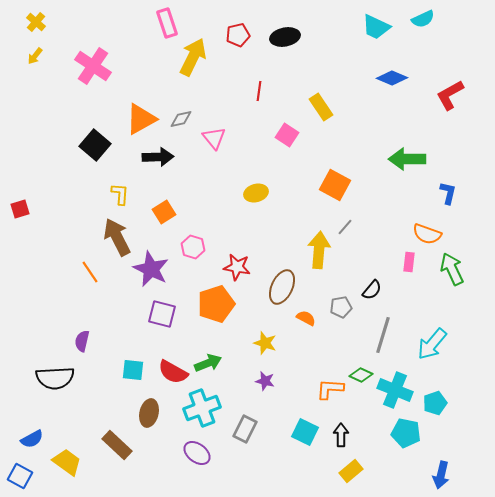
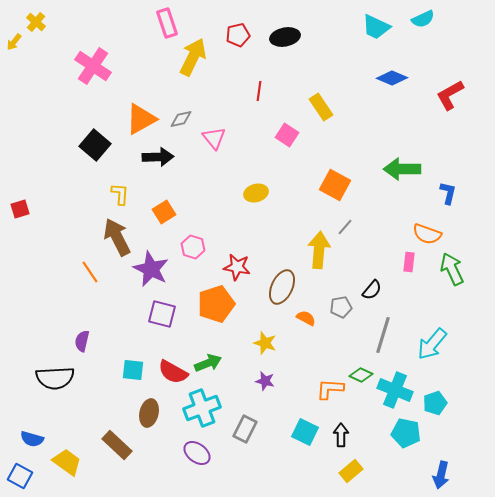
yellow arrow at (35, 56): moved 21 px left, 14 px up
green arrow at (407, 159): moved 5 px left, 10 px down
blue semicircle at (32, 439): rotated 45 degrees clockwise
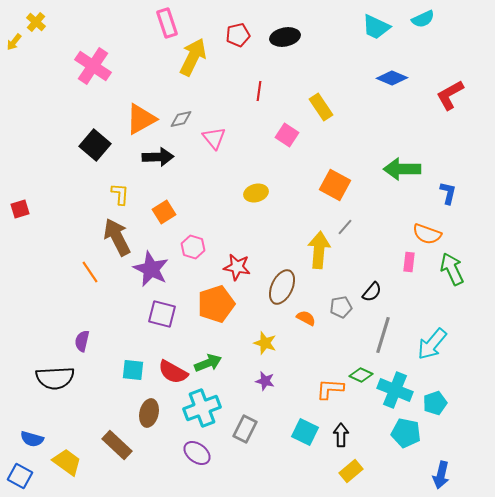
black semicircle at (372, 290): moved 2 px down
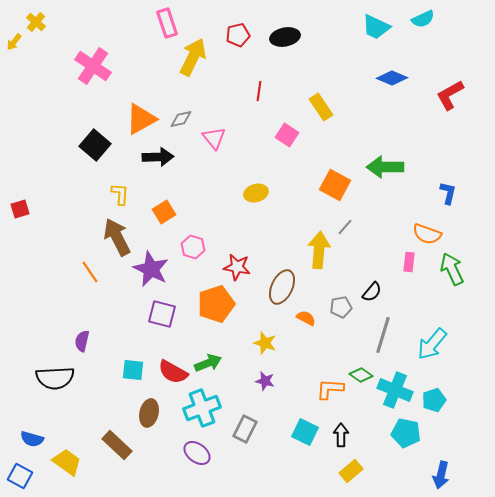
green arrow at (402, 169): moved 17 px left, 2 px up
green diamond at (361, 375): rotated 10 degrees clockwise
cyan pentagon at (435, 403): moved 1 px left, 3 px up
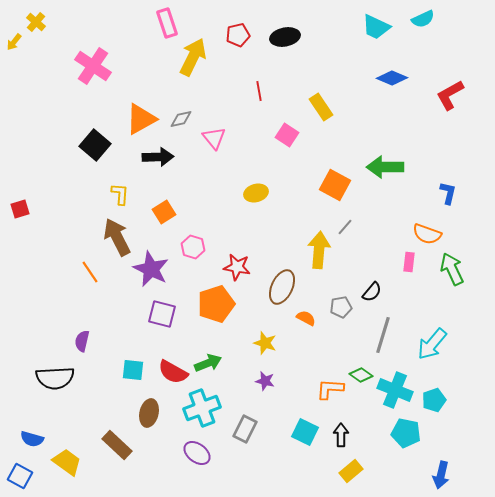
red line at (259, 91): rotated 18 degrees counterclockwise
